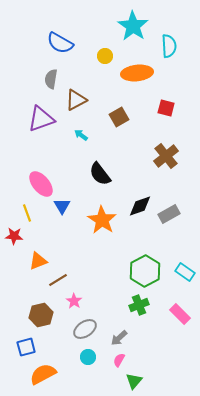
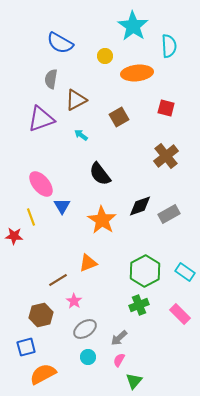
yellow line: moved 4 px right, 4 px down
orange triangle: moved 50 px right, 2 px down
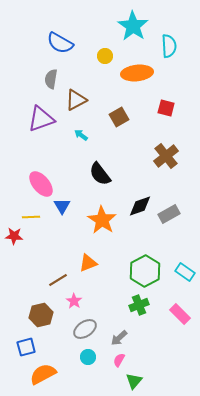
yellow line: rotated 72 degrees counterclockwise
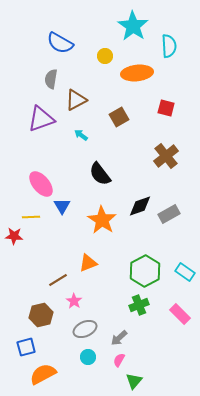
gray ellipse: rotated 10 degrees clockwise
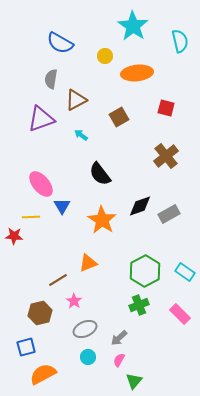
cyan semicircle: moved 11 px right, 5 px up; rotated 10 degrees counterclockwise
brown hexagon: moved 1 px left, 2 px up
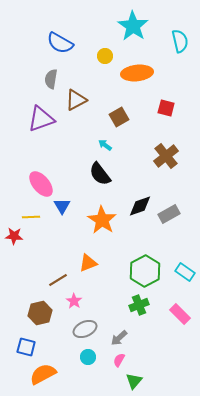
cyan arrow: moved 24 px right, 10 px down
blue square: rotated 30 degrees clockwise
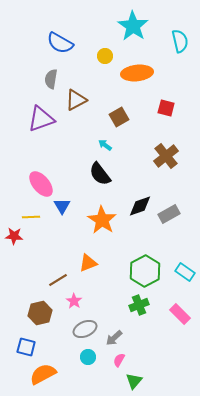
gray arrow: moved 5 px left
